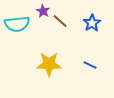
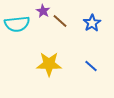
blue line: moved 1 px right, 1 px down; rotated 16 degrees clockwise
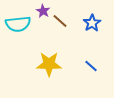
cyan semicircle: moved 1 px right
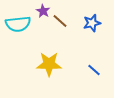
blue star: rotated 18 degrees clockwise
blue line: moved 3 px right, 4 px down
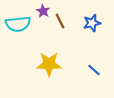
brown line: rotated 21 degrees clockwise
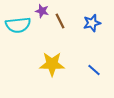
purple star: moved 1 px left; rotated 16 degrees counterclockwise
cyan semicircle: moved 1 px down
yellow star: moved 3 px right
